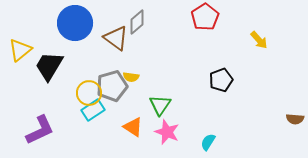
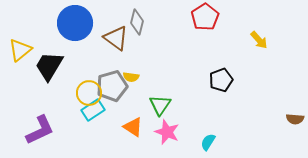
gray diamond: rotated 35 degrees counterclockwise
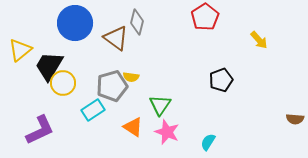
yellow circle: moved 26 px left, 10 px up
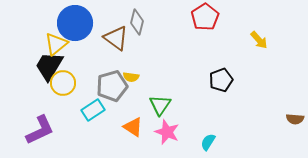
yellow triangle: moved 36 px right, 6 px up
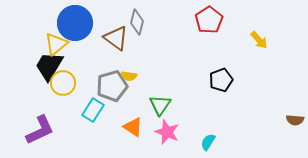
red pentagon: moved 4 px right, 3 px down
yellow semicircle: moved 2 px left, 1 px up
cyan rectangle: rotated 25 degrees counterclockwise
brown semicircle: moved 1 px down
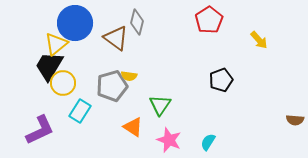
cyan rectangle: moved 13 px left, 1 px down
pink star: moved 2 px right, 8 px down
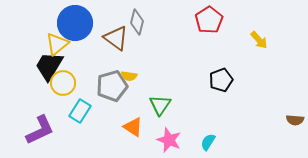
yellow triangle: moved 1 px right
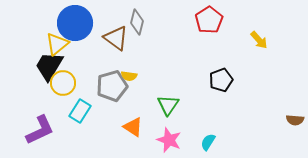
green triangle: moved 8 px right
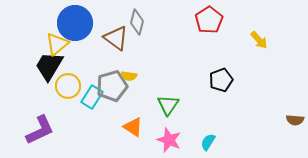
yellow circle: moved 5 px right, 3 px down
cyan rectangle: moved 12 px right, 14 px up
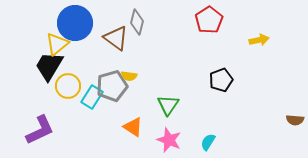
yellow arrow: rotated 60 degrees counterclockwise
